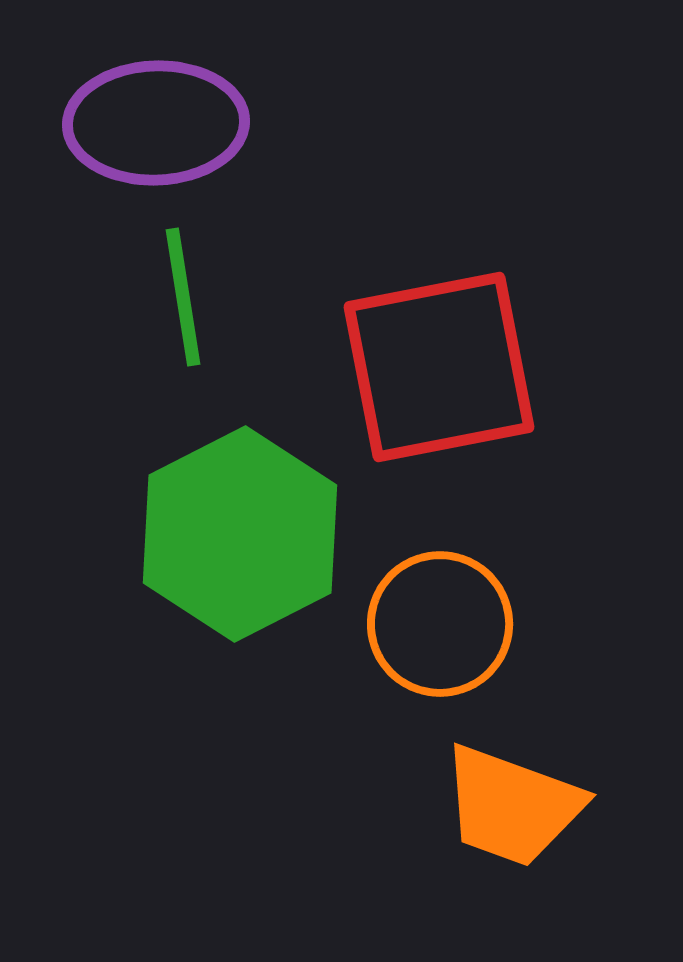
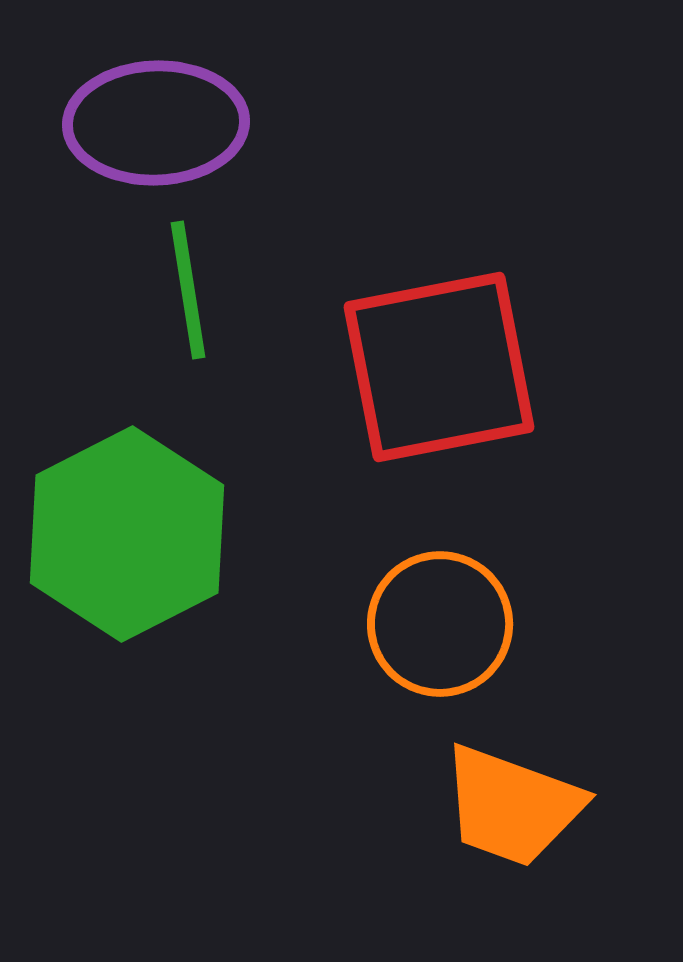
green line: moved 5 px right, 7 px up
green hexagon: moved 113 px left
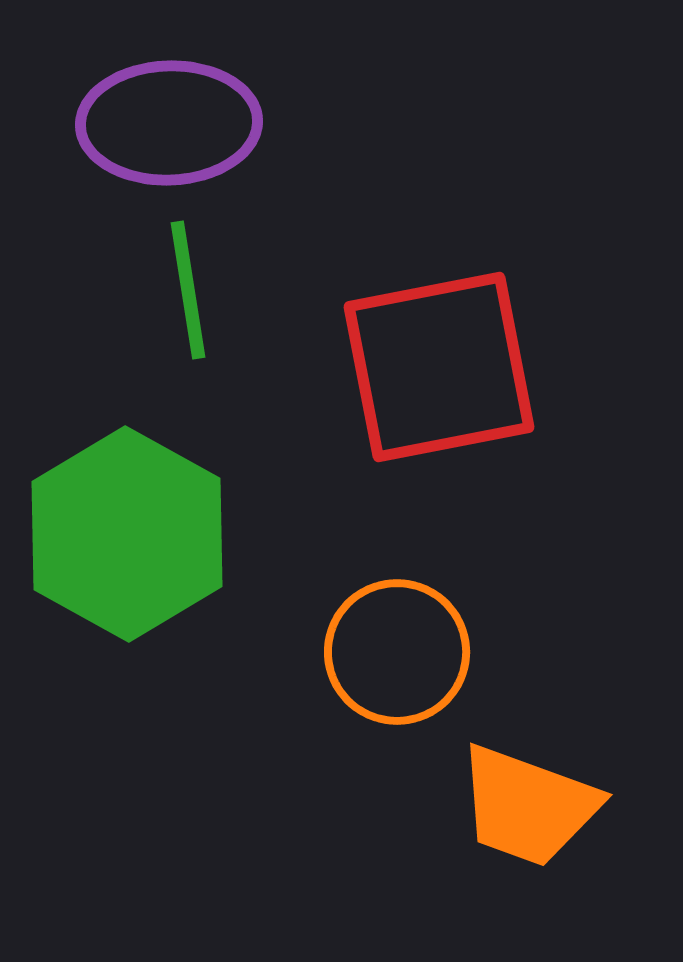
purple ellipse: moved 13 px right
green hexagon: rotated 4 degrees counterclockwise
orange circle: moved 43 px left, 28 px down
orange trapezoid: moved 16 px right
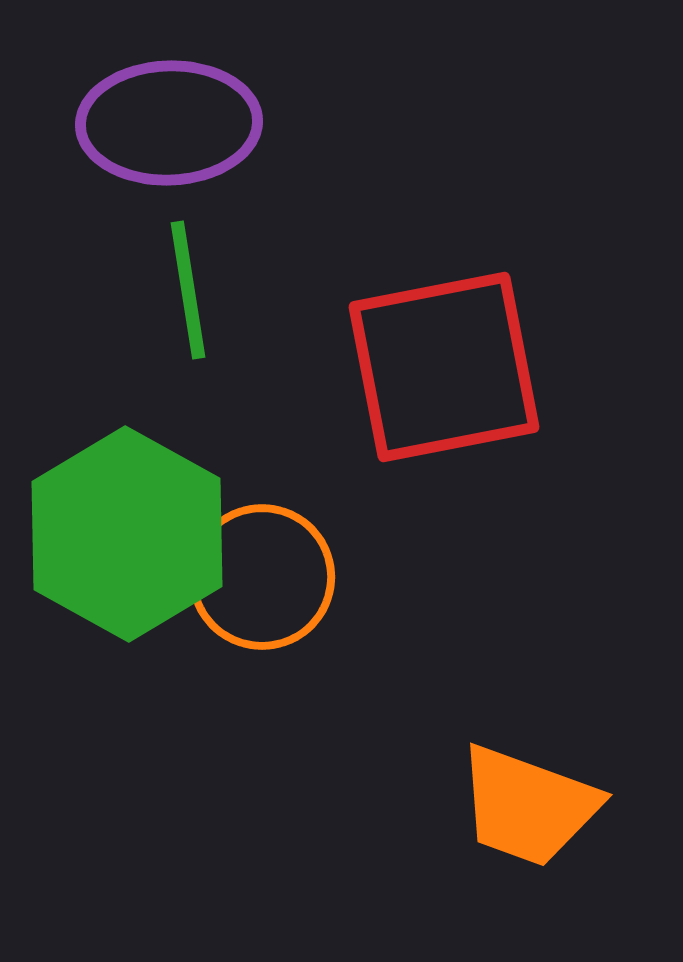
red square: moved 5 px right
orange circle: moved 135 px left, 75 px up
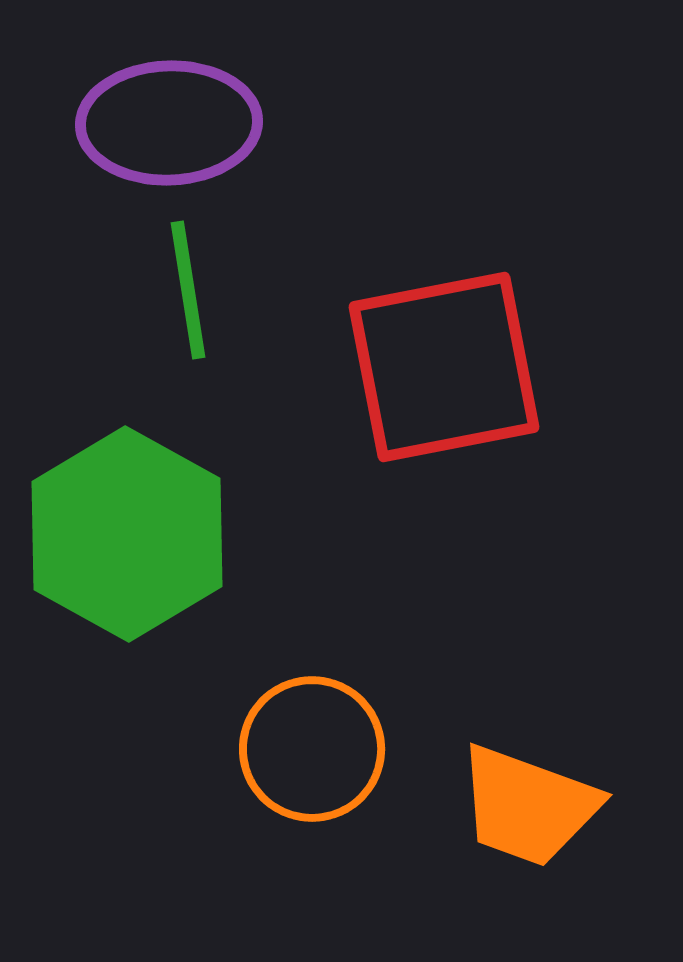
orange circle: moved 50 px right, 172 px down
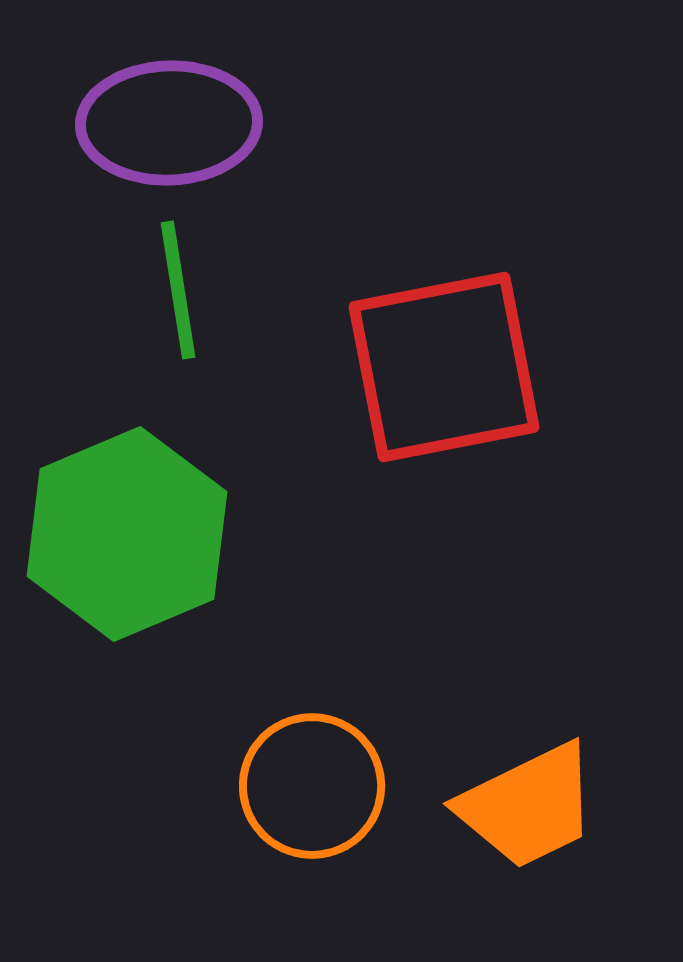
green line: moved 10 px left
green hexagon: rotated 8 degrees clockwise
orange circle: moved 37 px down
orange trapezoid: rotated 46 degrees counterclockwise
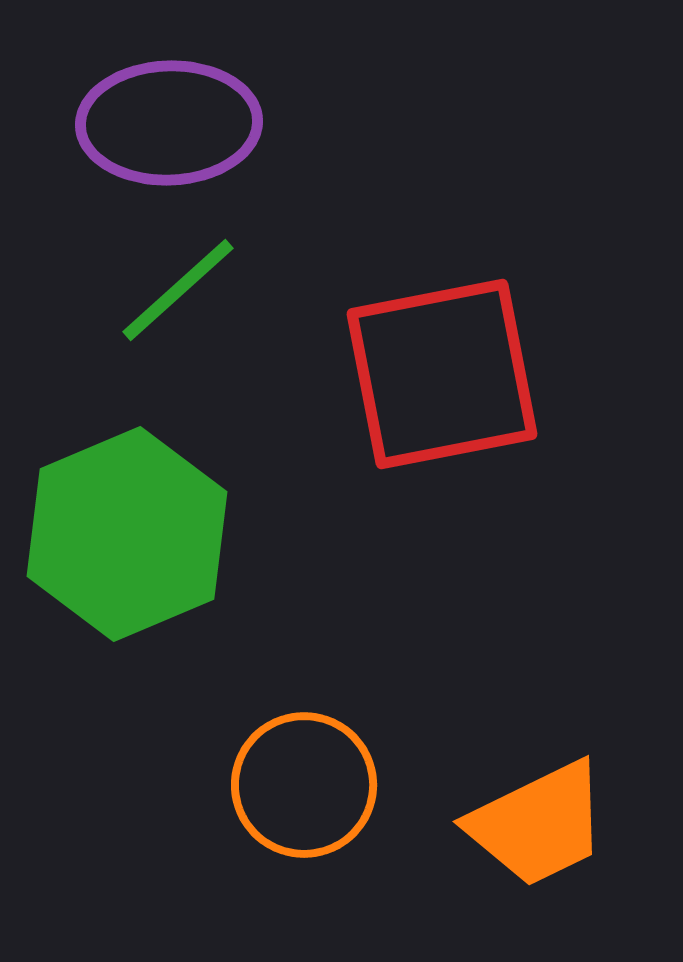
green line: rotated 57 degrees clockwise
red square: moved 2 px left, 7 px down
orange circle: moved 8 px left, 1 px up
orange trapezoid: moved 10 px right, 18 px down
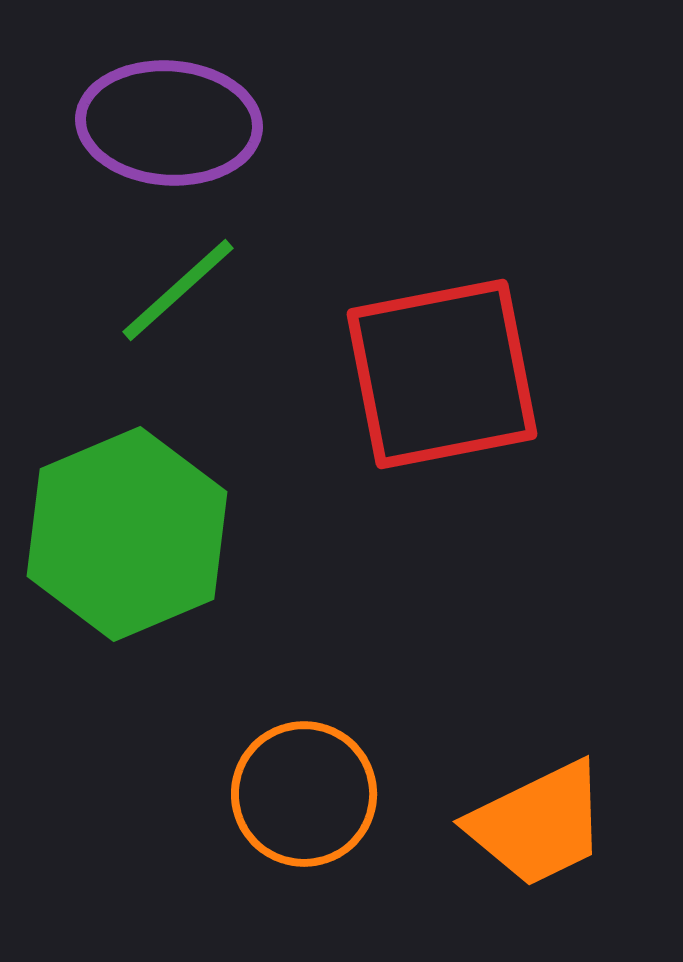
purple ellipse: rotated 6 degrees clockwise
orange circle: moved 9 px down
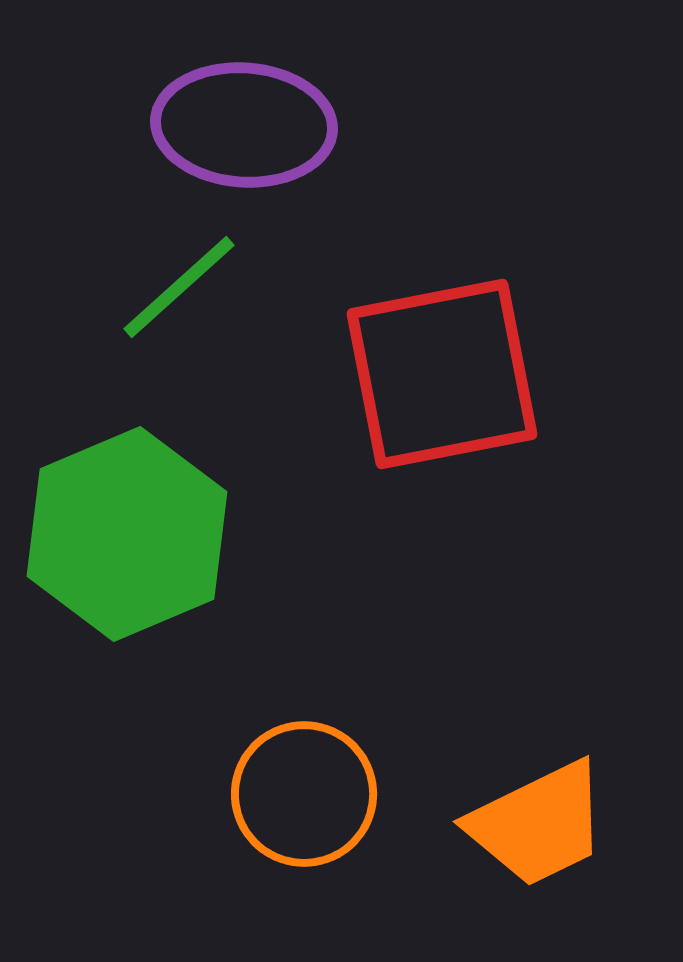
purple ellipse: moved 75 px right, 2 px down
green line: moved 1 px right, 3 px up
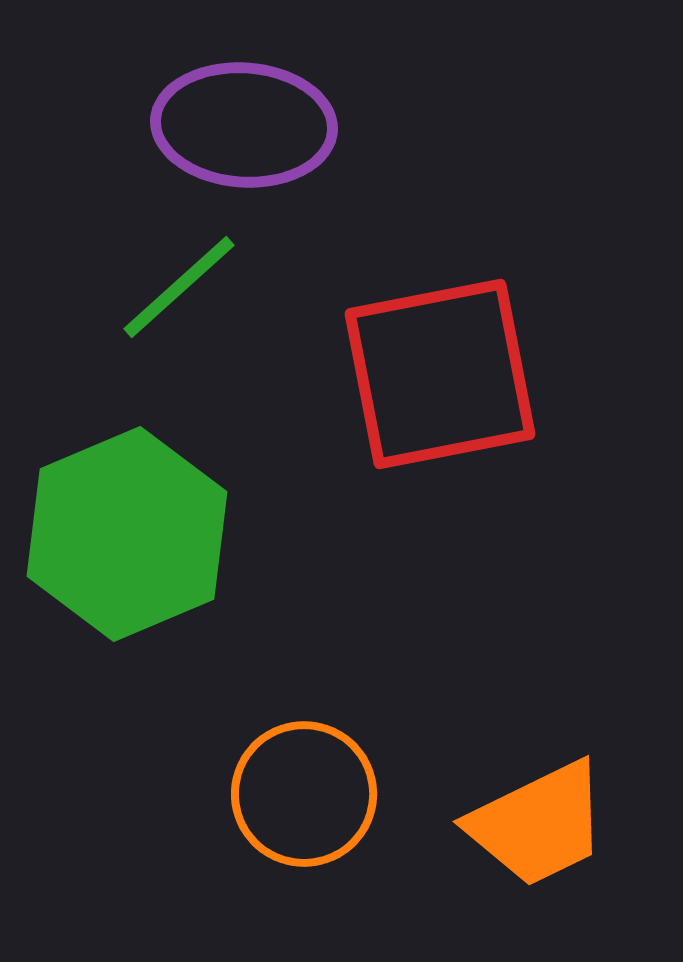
red square: moved 2 px left
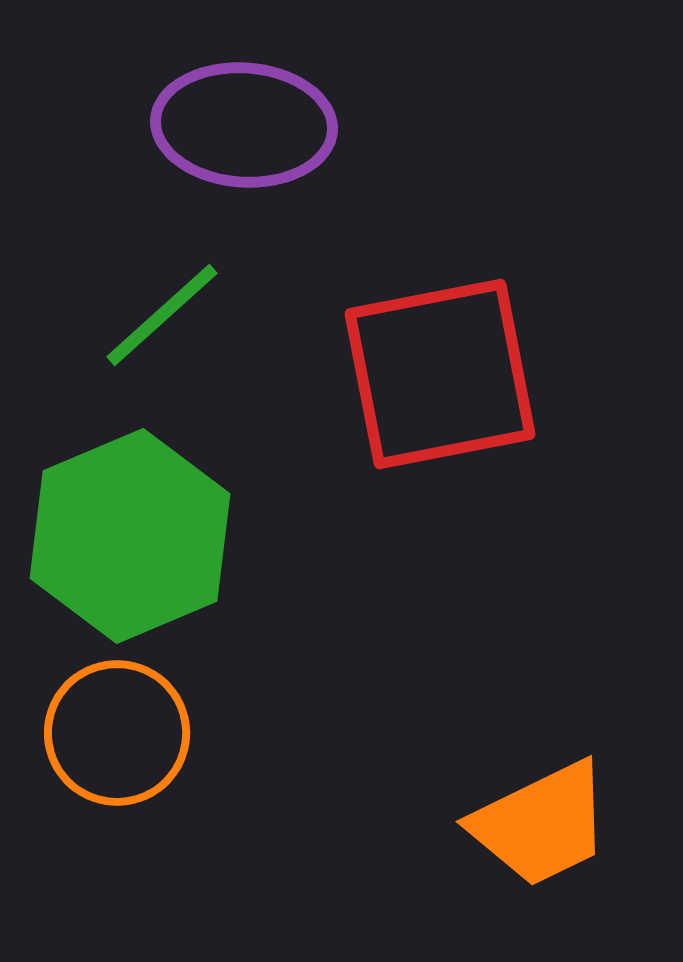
green line: moved 17 px left, 28 px down
green hexagon: moved 3 px right, 2 px down
orange circle: moved 187 px left, 61 px up
orange trapezoid: moved 3 px right
